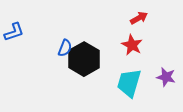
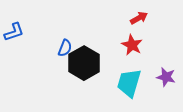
black hexagon: moved 4 px down
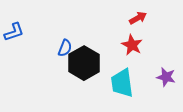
red arrow: moved 1 px left
cyan trapezoid: moved 7 px left; rotated 24 degrees counterclockwise
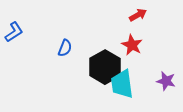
red arrow: moved 3 px up
blue L-shape: rotated 15 degrees counterclockwise
black hexagon: moved 21 px right, 4 px down
purple star: moved 4 px down
cyan trapezoid: moved 1 px down
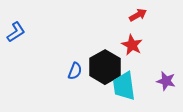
blue L-shape: moved 2 px right
blue semicircle: moved 10 px right, 23 px down
cyan trapezoid: moved 2 px right, 2 px down
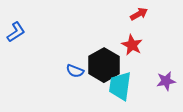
red arrow: moved 1 px right, 1 px up
black hexagon: moved 1 px left, 2 px up
blue semicircle: rotated 90 degrees clockwise
purple star: rotated 24 degrees counterclockwise
cyan trapezoid: moved 4 px left; rotated 16 degrees clockwise
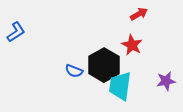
blue semicircle: moved 1 px left
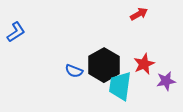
red star: moved 12 px right, 19 px down; rotated 20 degrees clockwise
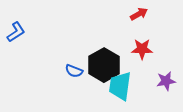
red star: moved 2 px left, 15 px up; rotated 25 degrees clockwise
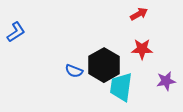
cyan trapezoid: moved 1 px right, 1 px down
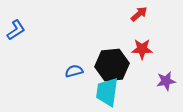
red arrow: rotated 12 degrees counterclockwise
blue L-shape: moved 2 px up
black hexagon: moved 8 px right; rotated 24 degrees clockwise
blue semicircle: rotated 144 degrees clockwise
cyan trapezoid: moved 14 px left, 5 px down
